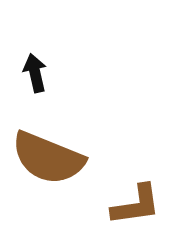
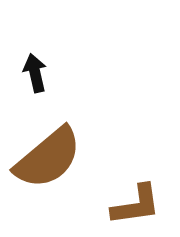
brown semicircle: rotated 62 degrees counterclockwise
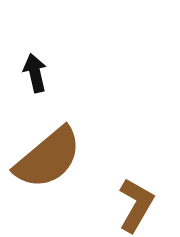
brown L-shape: rotated 52 degrees counterclockwise
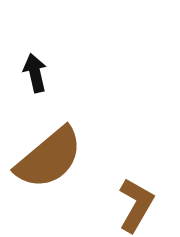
brown semicircle: moved 1 px right
